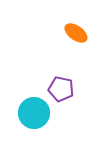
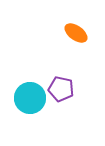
cyan circle: moved 4 px left, 15 px up
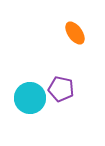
orange ellipse: moved 1 px left; rotated 20 degrees clockwise
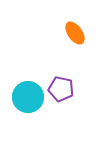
cyan circle: moved 2 px left, 1 px up
